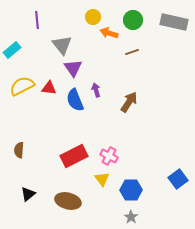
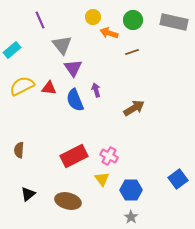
purple line: moved 3 px right; rotated 18 degrees counterclockwise
brown arrow: moved 5 px right, 6 px down; rotated 25 degrees clockwise
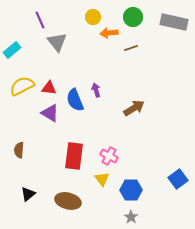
green circle: moved 3 px up
orange arrow: rotated 24 degrees counterclockwise
gray triangle: moved 5 px left, 3 px up
brown line: moved 1 px left, 4 px up
purple triangle: moved 23 px left, 45 px down; rotated 24 degrees counterclockwise
red rectangle: rotated 56 degrees counterclockwise
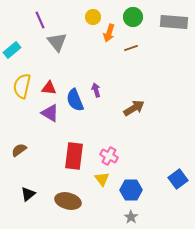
gray rectangle: rotated 8 degrees counterclockwise
orange arrow: rotated 66 degrees counterclockwise
yellow semicircle: rotated 50 degrees counterclockwise
brown semicircle: rotated 49 degrees clockwise
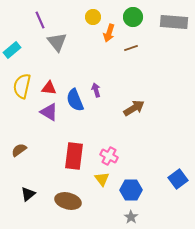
purple triangle: moved 1 px left, 1 px up
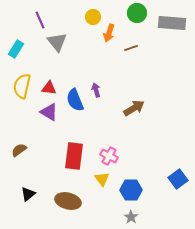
green circle: moved 4 px right, 4 px up
gray rectangle: moved 2 px left, 1 px down
cyan rectangle: moved 4 px right, 1 px up; rotated 18 degrees counterclockwise
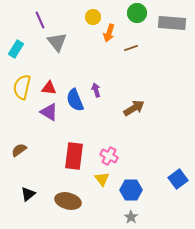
yellow semicircle: moved 1 px down
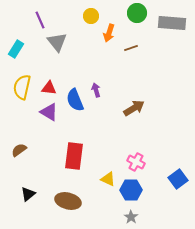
yellow circle: moved 2 px left, 1 px up
pink cross: moved 27 px right, 6 px down
yellow triangle: moved 6 px right; rotated 28 degrees counterclockwise
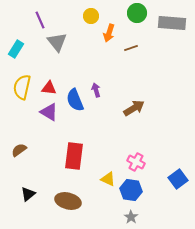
blue hexagon: rotated 10 degrees clockwise
